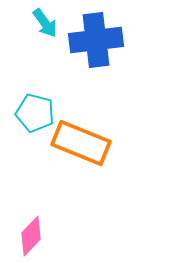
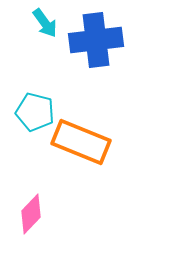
cyan pentagon: moved 1 px up
orange rectangle: moved 1 px up
pink diamond: moved 22 px up
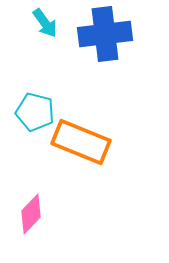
blue cross: moved 9 px right, 6 px up
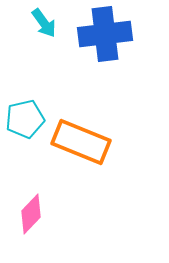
cyan arrow: moved 1 px left
cyan pentagon: moved 10 px left, 7 px down; rotated 27 degrees counterclockwise
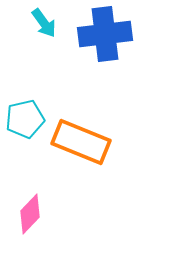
pink diamond: moved 1 px left
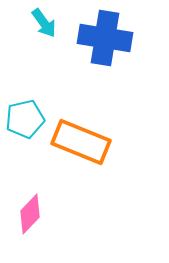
blue cross: moved 4 px down; rotated 16 degrees clockwise
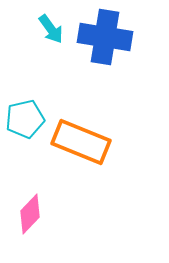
cyan arrow: moved 7 px right, 6 px down
blue cross: moved 1 px up
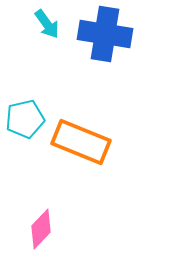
cyan arrow: moved 4 px left, 5 px up
blue cross: moved 3 px up
pink diamond: moved 11 px right, 15 px down
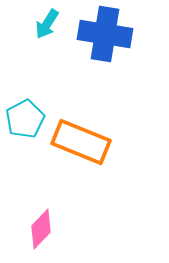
cyan arrow: rotated 68 degrees clockwise
cyan pentagon: rotated 15 degrees counterclockwise
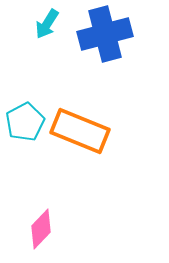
blue cross: rotated 24 degrees counterclockwise
cyan pentagon: moved 3 px down
orange rectangle: moved 1 px left, 11 px up
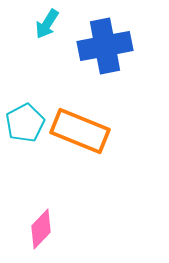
blue cross: moved 12 px down; rotated 4 degrees clockwise
cyan pentagon: moved 1 px down
